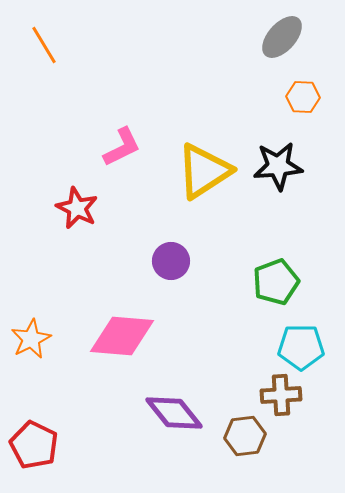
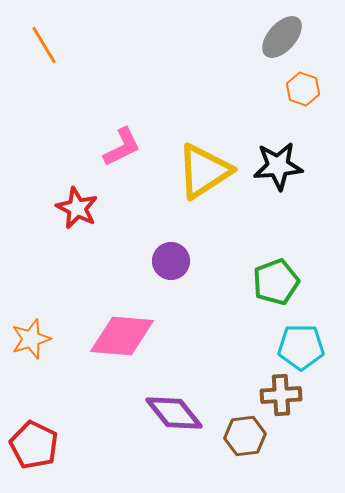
orange hexagon: moved 8 px up; rotated 16 degrees clockwise
orange star: rotated 9 degrees clockwise
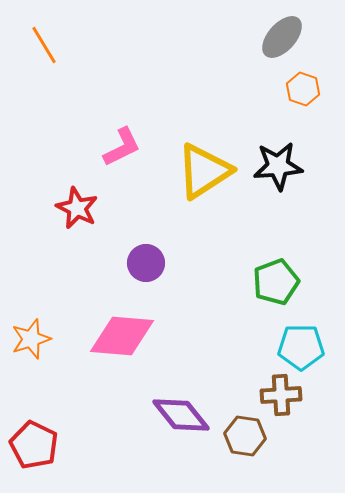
purple circle: moved 25 px left, 2 px down
purple diamond: moved 7 px right, 2 px down
brown hexagon: rotated 15 degrees clockwise
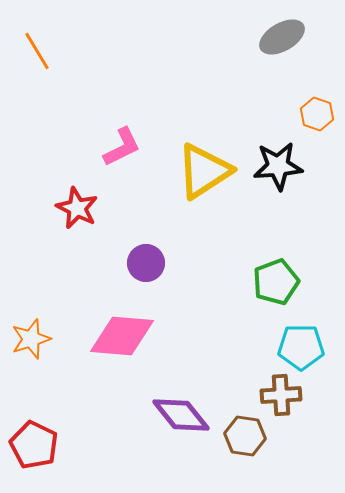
gray ellipse: rotated 18 degrees clockwise
orange line: moved 7 px left, 6 px down
orange hexagon: moved 14 px right, 25 px down
